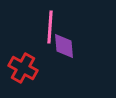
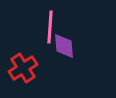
red cross: rotated 28 degrees clockwise
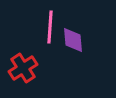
purple diamond: moved 9 px right, 6 px up
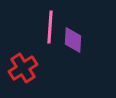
purple diamond: rotated 8 degrees clockwise
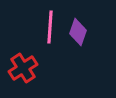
purple diamond: moved 5 px right, 8 px up; rotated 16 degrees clockwise
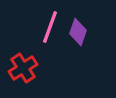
pink line: rotated 16 degrees clockwise
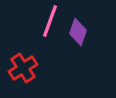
pink line: moved 6 px up
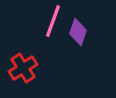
pink line: moved 3 px right
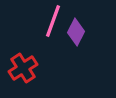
purple diamond: moved 2 px left; rotated 8 degrees clockwise
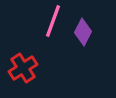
purple diamond: moved 7 px right
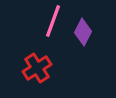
red cross: moved 14 px right
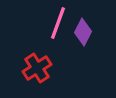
pink line: moved 5 px right, 2 px down
